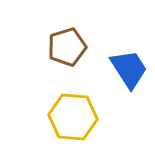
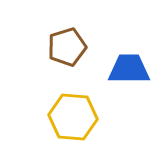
blue trapezoid: rotated 57 degrees counterclockwise
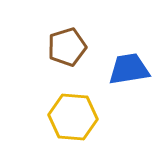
blue trapezoid: rotated 9 degrees counterclockwise
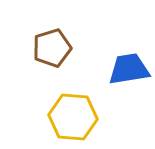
brown pentagon: moved 15 px left, 1 px down
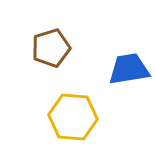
brown pentagon: moved 1 px left
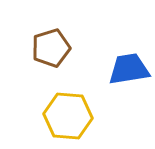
yellow hexagon: moved 5 px left, 1 px up
